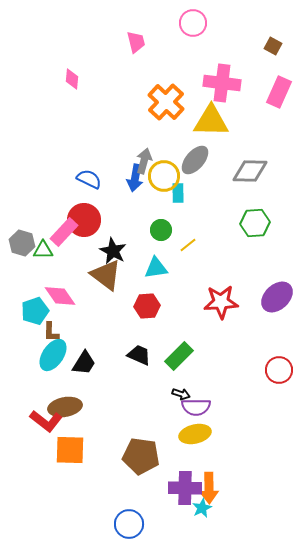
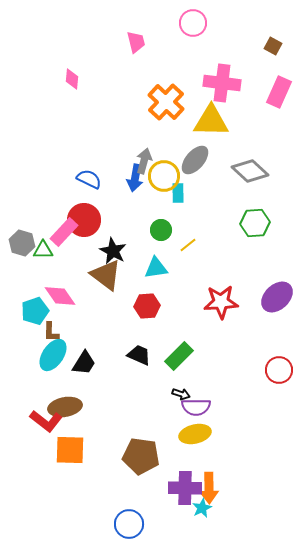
gray diamond at (250, 171): rotated 42 degrees clockwise
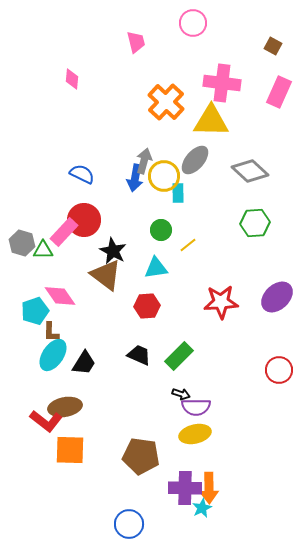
blue semicircle at (89, 179): moved 7 px left, 5 px up
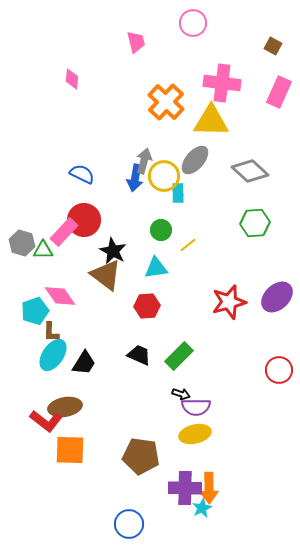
red star at (221, 302): moved 8 px right; rotated 12 degrees counterclockwise
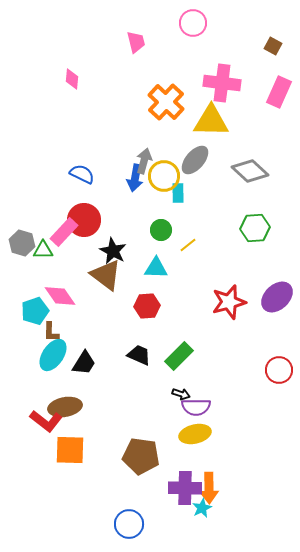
green hexagon at (255, 223): moved 5 px down
cyan triangle at (156, 268): rotated 10 degrees clockwise
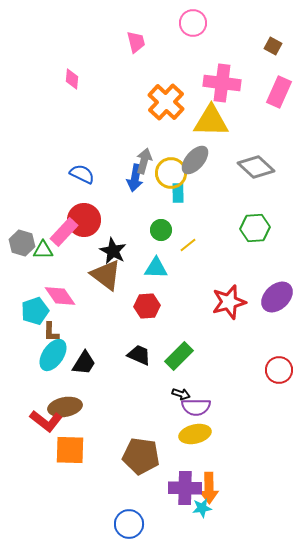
gray diamond at (250, 171): moved 6 px right, 4 px up
yellow circle at (164, 176): moved 7 px right, 3 px up
cyan star at (202, 508): rotated 18 degrees clockwise
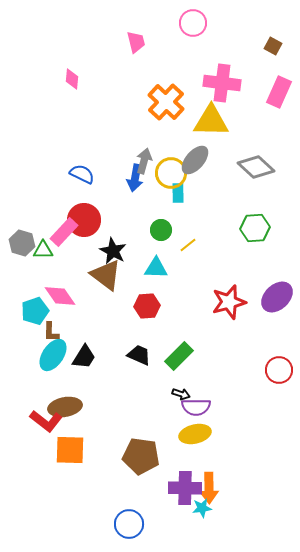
black trapezoid at (84, 363): moved 6 px up
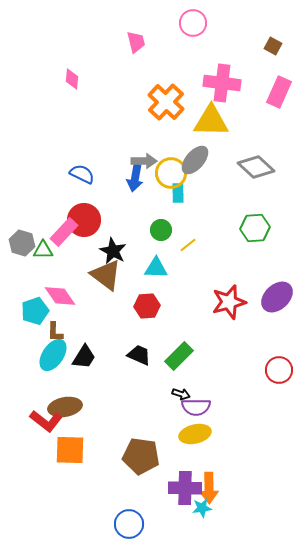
gray arrow at (144, 161): rotated 75 degrees clockwise
brown L-shape at (51, 332): moved 4 px right
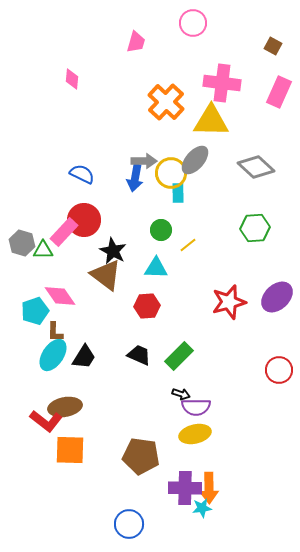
pink trapezoid at (136, 42): rotated 30 degrees clockwise
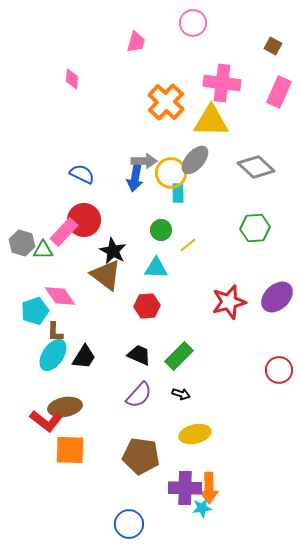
purple semicircle at (196, 407): moved 57 px left, 12 px up; rotated 48 degrees counterclockwise
